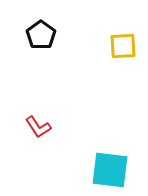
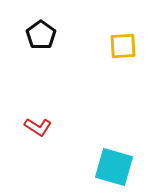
red L-shape: rotated 24 degrees counterclockwise
cyan square: moved 4 px right, 3 px up; rotated 9 degrees clockwise
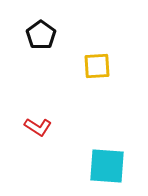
yellow square: moved 26 px left, 20 px down
cyan square: moved 7 px left, 1 px up; rotated 12 degrees counterclockwise
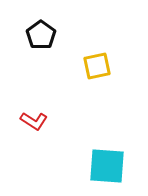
yellow square: rotated 8 degrees counterclockwise
red L-shape: moved 4 px left, 6 px up
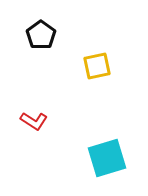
cyan square: moved 8 px up; rotated 21 degrees counterclockwise
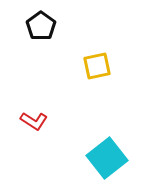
black pentagon: moved 9 px up
cyan square: rotated 21 degrees counterclockwise
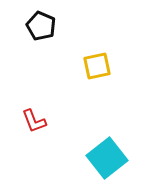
black pentagon: rotated 12 degrees counterclockwise
red L-shape: rotated 36 degrees clockwise
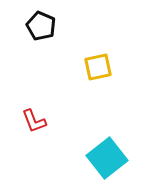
yellow square: moved 1 px right, 1 px down
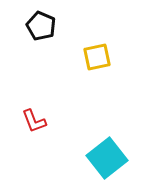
yellow square: moved 1 px left, 10 px up
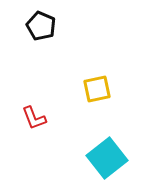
yellow square: moved 32 px down
red L-shape: moved 3 px up
